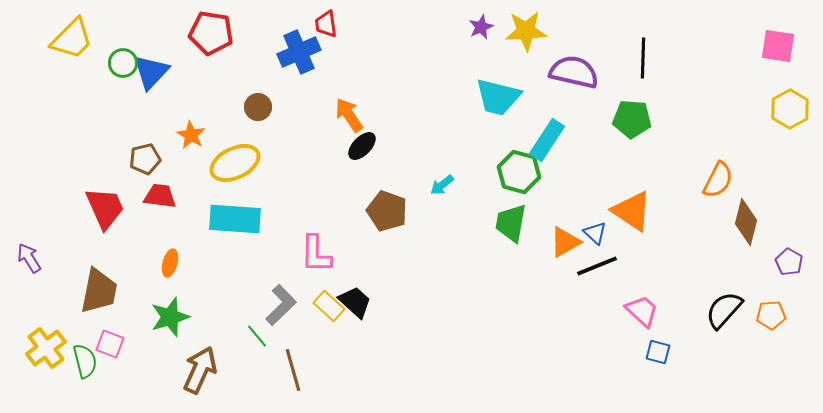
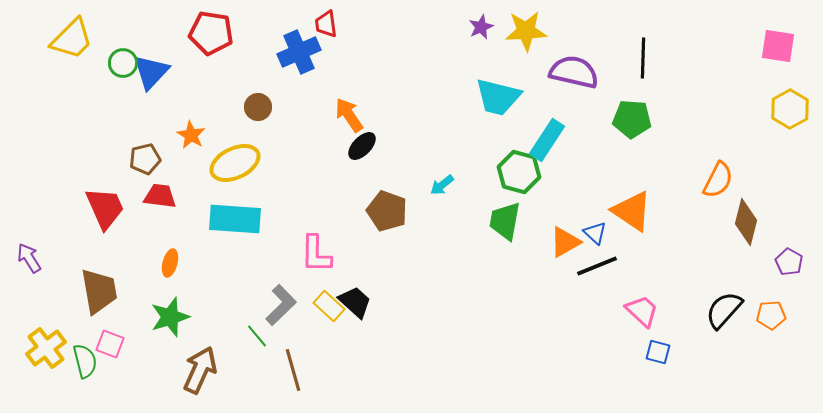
green trapezoid at (511, 223): moved 6 px left, 2 px up
brown trapezoid at (99, 291): rotated 21 degrees counterclockwise
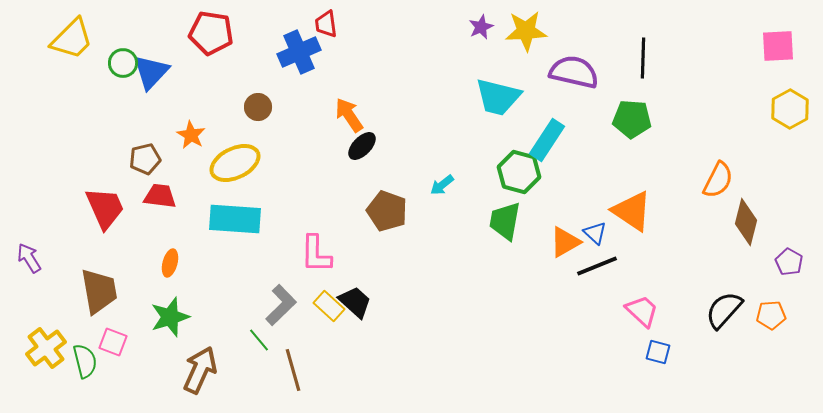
pink square at (778, 46): rotated 12 degrees counterclockwise
green line at (257, 336): moved 2 px right, 4 px down
pink square at (110, 344): moved 3 px right, 2 px up
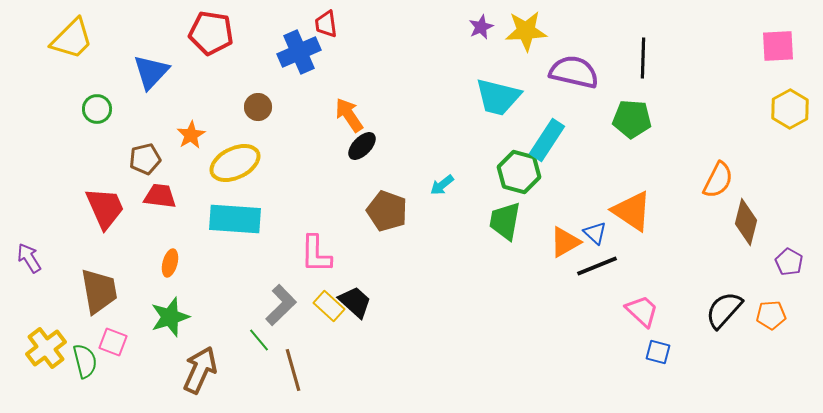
green circle at (123, 63): moved 26 px left, 46 px down
orange star at (191, 135): rotated 12 degrees clockwise
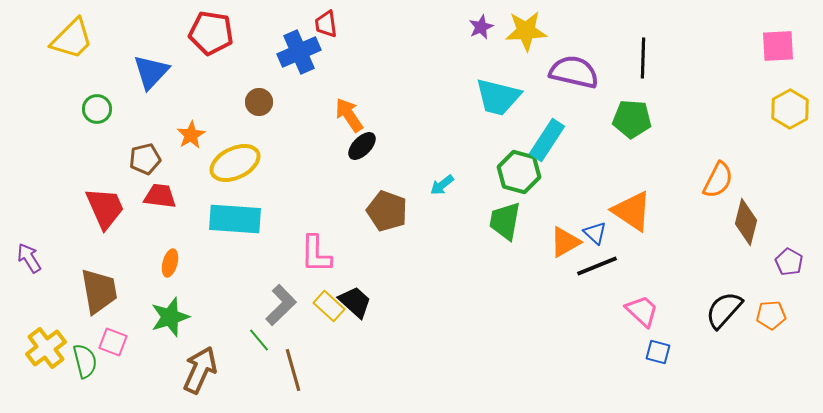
brown circle at (258, 107): moved 1 px right, 5 px up
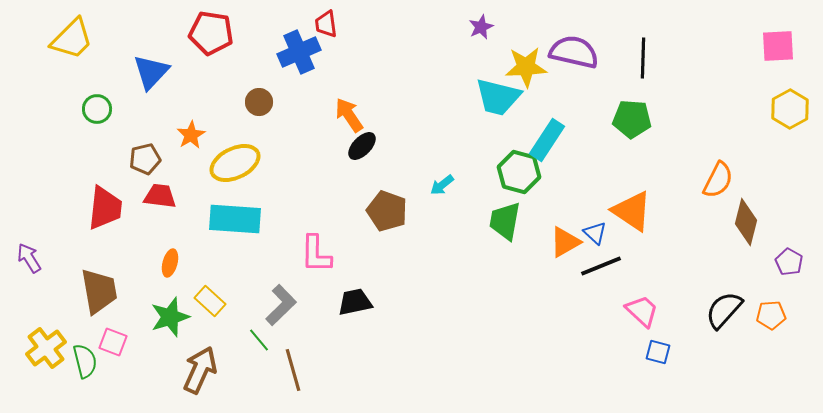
yellow star at (526, 31): moved 36 px down
purple semicircle at (574, 72): moved 20 px up
red trapezoid at (105, 208): rotated 30 degrees clockwise
black line at (597, 266): moved 4 px right
black trapezoid at (355, 302): rotated 54 degrees counterclockwise
yellow rectangle at (329, 306): moved 119 px left, 5 px up
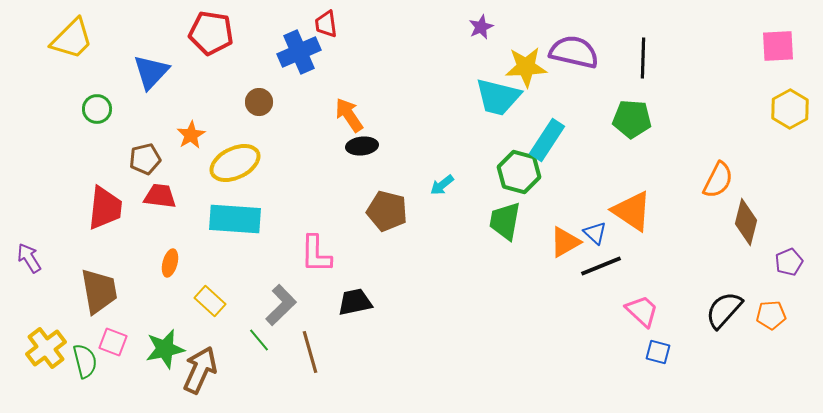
black ellipse at (362, 146): rotated 40 degrees clockwise
brown pentagon at (387, 211): rotated 6 degrees counterclockwise
purple pentagon at (789, 262): rotated 20 degrees clockwise
green star at (170, 317): moved 5 px left, 32 px down; rotated 6 degrees clockwise
brown line at (293, 370): moved 17 px right, 18 px up
